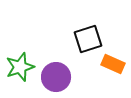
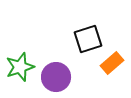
orange rectangle: moved 1 px left, 1 px up; rotated 65 degrees counterclockwise
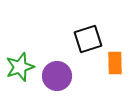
orange rectangle: moved 3 px right; rotated 50 degrees counterclockwise
purple circle: moved 1 px right, 1 px up
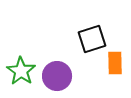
black square: moved 4 px right
green star: moved 1 px right, 4 px down; rotated 20 degrees counterclockwise
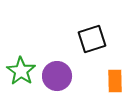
orange rectangle: moved 18 px down
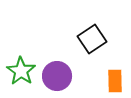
black square: rotated 16 degrees counterclockwise
